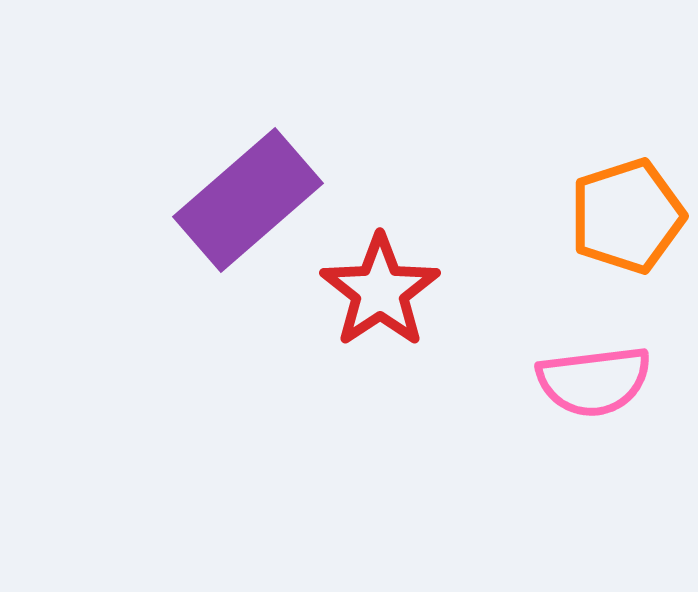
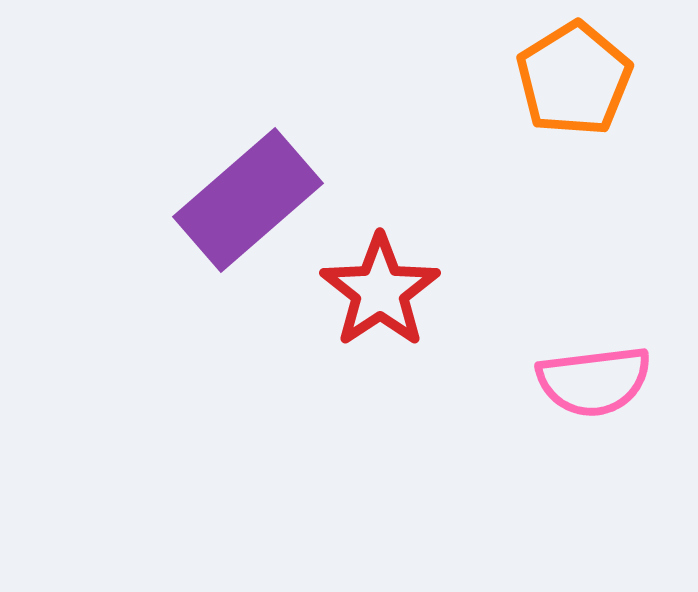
orange pentagon: moved 53 px left, 137 px up; rotated 14 degrees counterclockwise
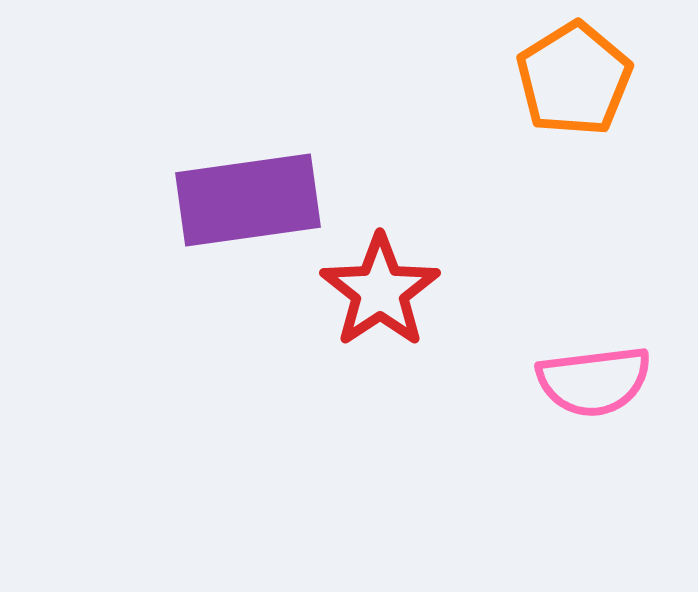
purple rectangle: rotated 33 degrees clockwise
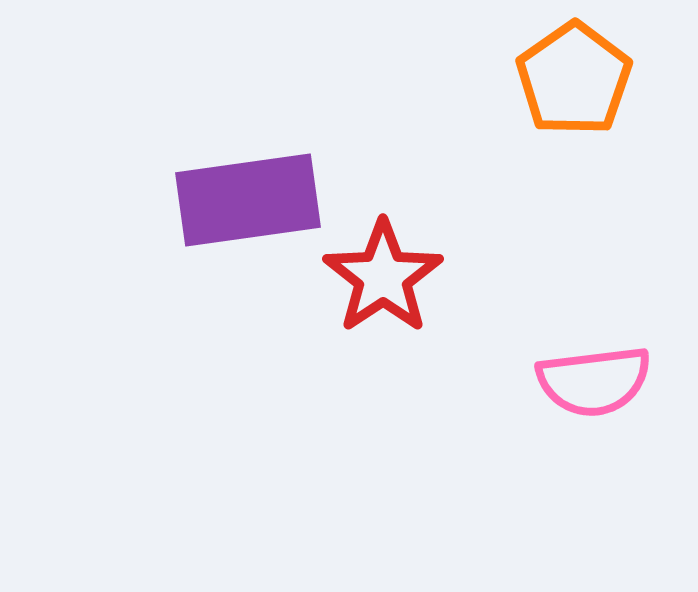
orange pentagon: rotated 3 degrees counterclockwise
red star: moved 3 px right, 14 px up
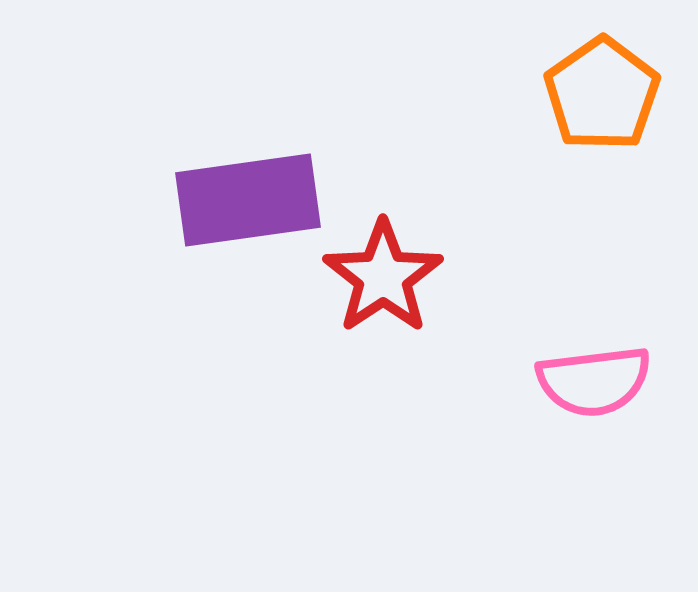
orange pentagon: moved 28 px right, 15 px down
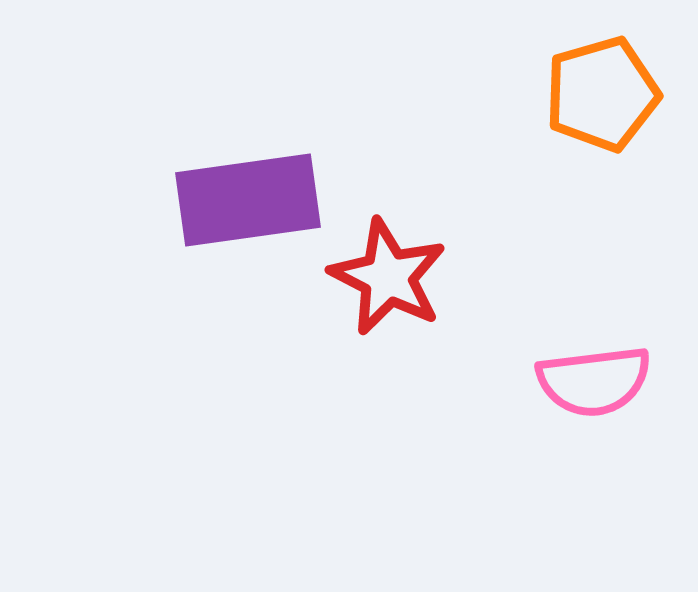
orange pentagon: rotated 19 degrees clockwise
red star: moved 5 px right; rotated 11 degrees counterclockwise
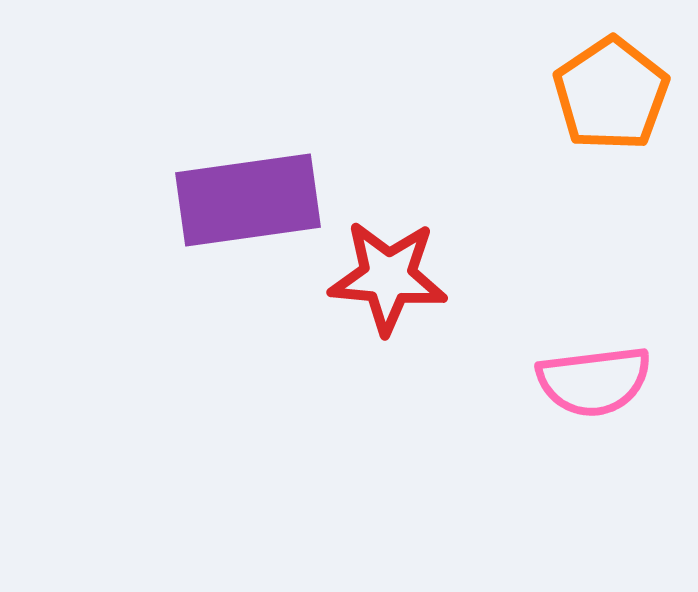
orange pentagon: moved 9 px right; rotated 18 degrees counterclockwise
red star: rotated 22 degrees counterclockwise
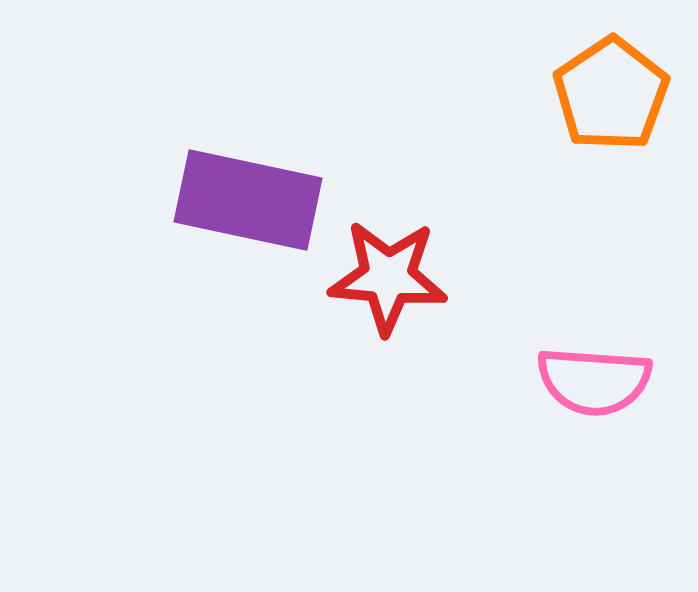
purple rectangle: rotated 20 degrees clockwise
pink semicircle: rotated 11 degrees clockwise
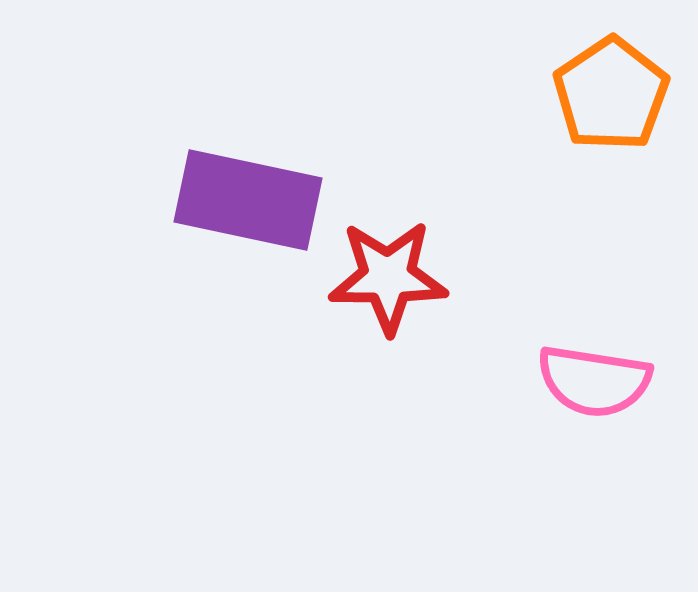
red star: rotated 5 degrees counterclockwise
pink semicircle: rotated 5 degrees clockwise
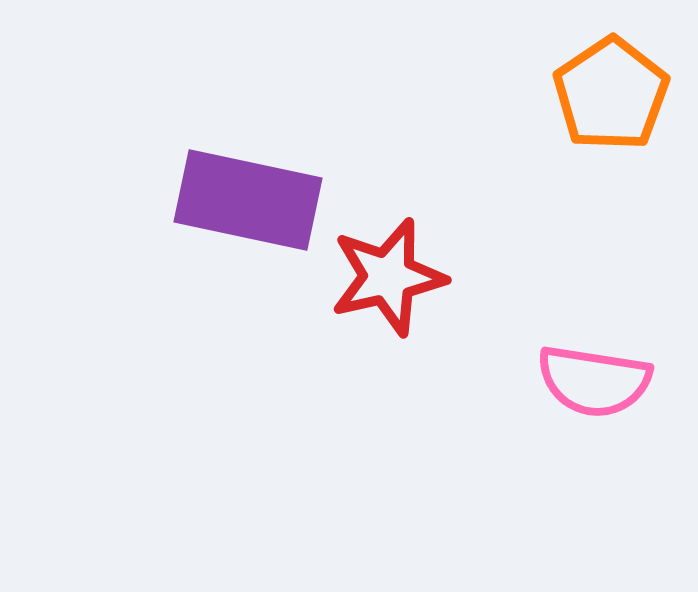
red star: rotated 13 degrees counterclockwise
